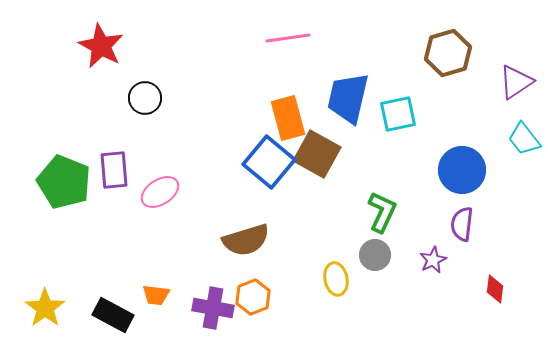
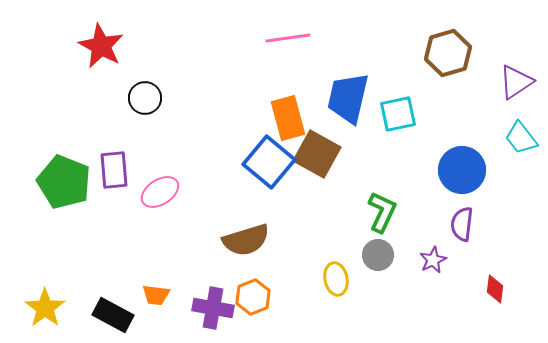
cyan trapezoid: moved 3 px left, 1 px up
gray circle: moved 3 px right
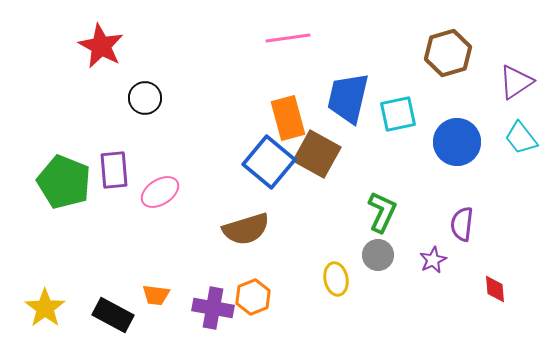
blue circle: moved 5 px left, 28 px up
brown semicircle: moved 11 px up
red diamond: rotated 12 degrees counterclockwise
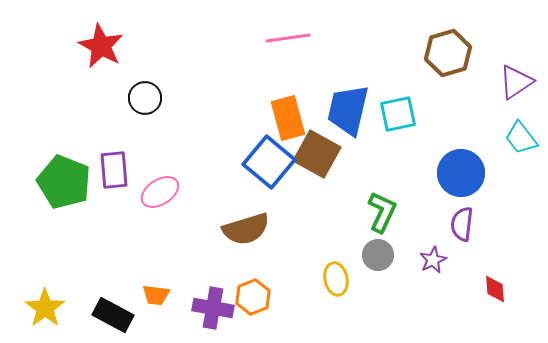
blue trapezoid: moved 12 px down
blue circle: moved 4 px right, 31 px down
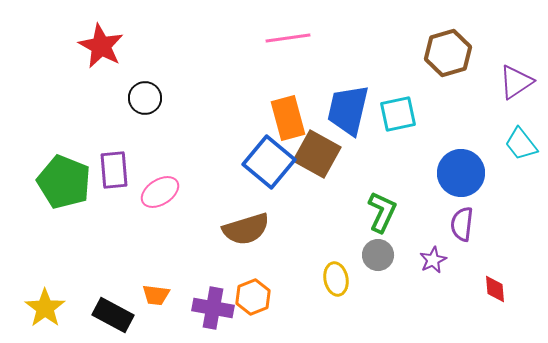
cyan trapezoid: moved 6 px down
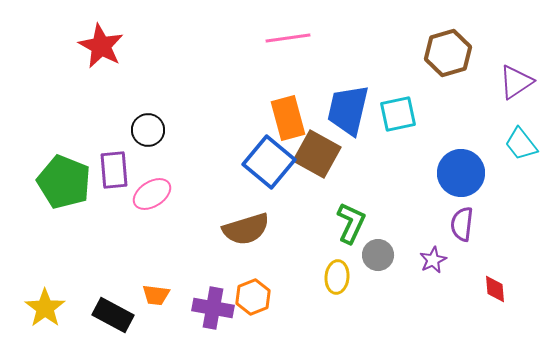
black circle: moved 3 px right, 32 px down
pink ellipse: moved 8 px left, 2 px down
green L-shape: moved 31 px left, 11 px down
yellow ellipse: moved 1 px right, 2 px up; rotated 16 degrees clockwise
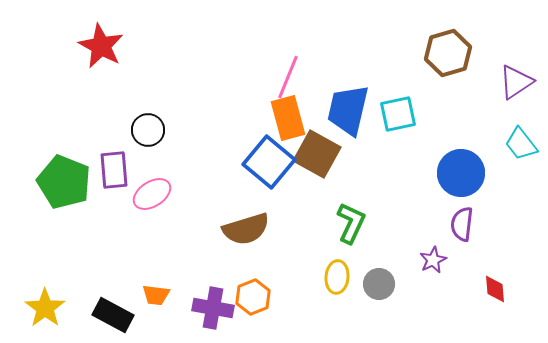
pink line: moved 39 px down; rotated 60 degrees counterclockwise
gray circle: moved 1 px right, 29 px down
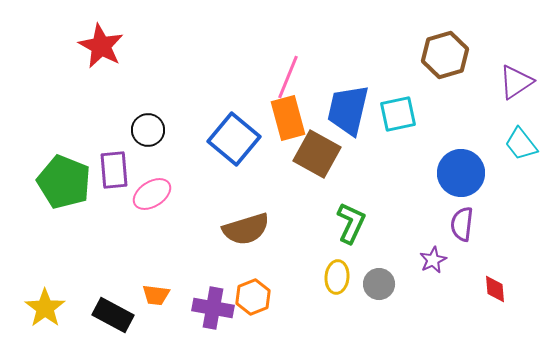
brown hexagon: moved 3 px left, 2 px down
blue square: moved 35 px left, 23 px up
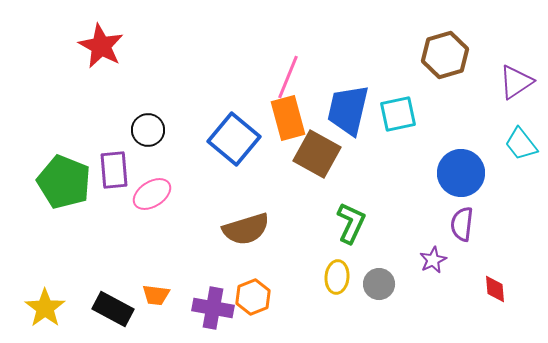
black rectangle: moved 6 px up
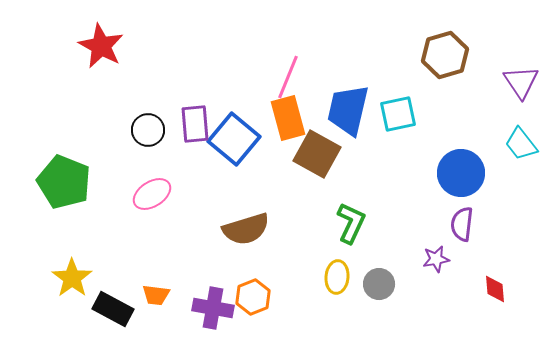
purple triangle: moved 5 px right; rotated 30 degrees counterclockwise
purple rectangle: moved 81 px right, 46 px up
purple star: moved 3 px right, 1 px up; rotated 16 degrees clockwise
yellow star: moved 27 px right, 30 px up
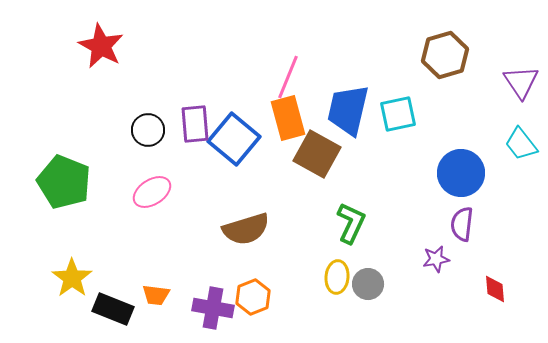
pink ellipse: moved 2 px up
gray circle: moved 11 px left
black rectangle: rotated 6 degrees counterclockwise
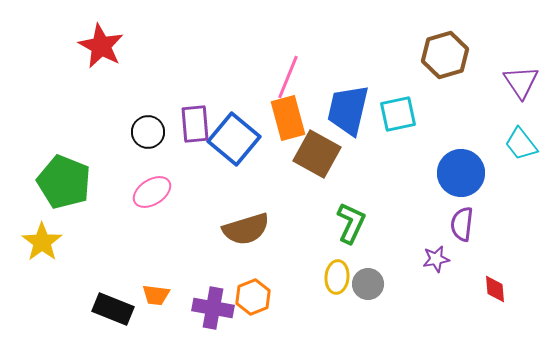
black circle: moved 2 px down
yellow star: moved 30 px left, 36 px up
